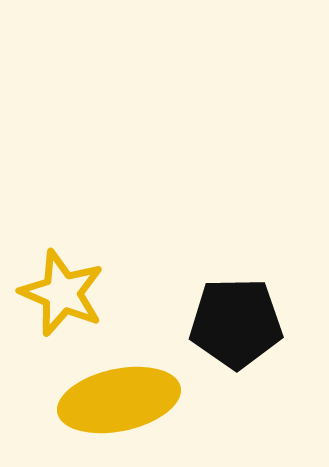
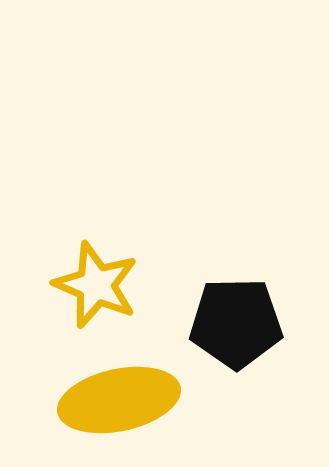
yellow star: moved 34 px right, 8 px up
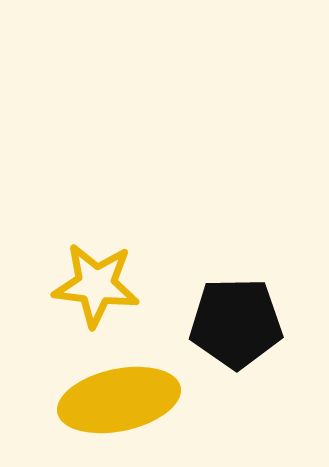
yellow star: rotated 16 degrees counterclockwise
